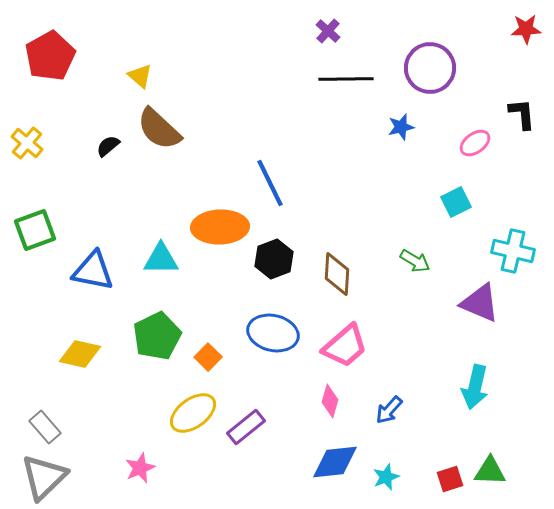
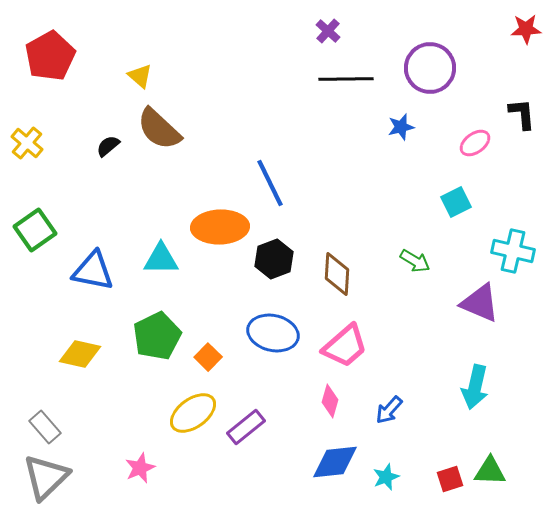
green square: rotated 15 degrees counterclockwise
gray triangle: moved 2 px right
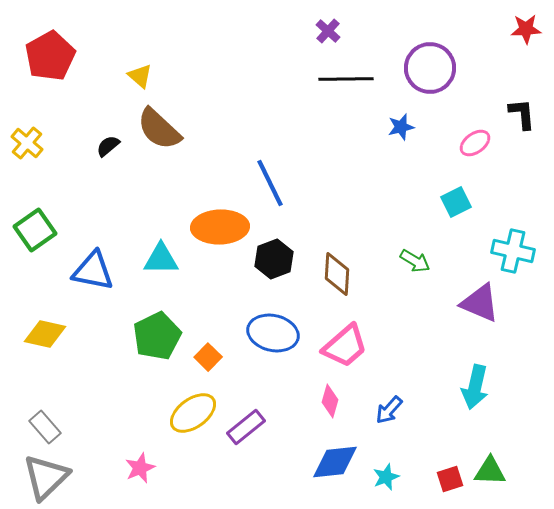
yellow diamond: moved 35 px left, 20 px up
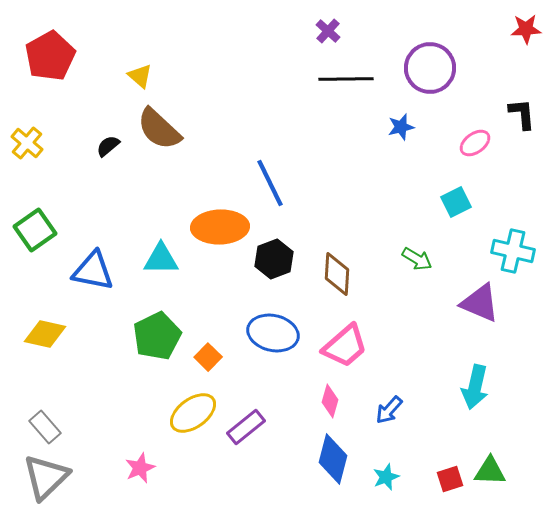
green arrow: moved 2 px right, 2 px up
blue diamond: moved 2 px left, 3 px up; rotated 69 degrees counterclockwise
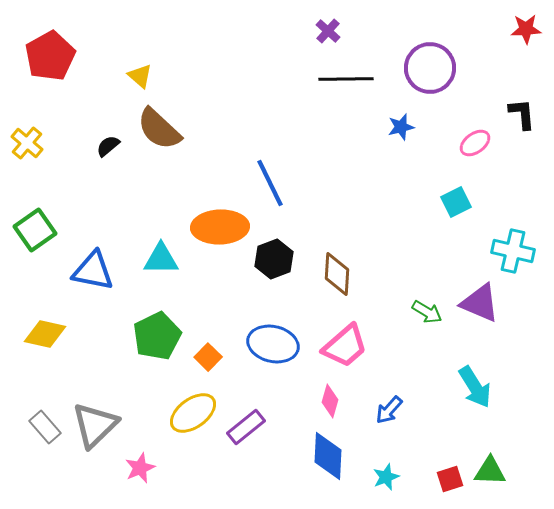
green arrow: moved 10 px right, 53 px down
blue ellipse: moved 11 px down
cyan arrow: rotated 45 degrees counterclockwise
blue diamond: moved 5 px left, 3 px up; rotated 12 degrees counterclockwise
gray triangle: moved 49 px right, 52 px up
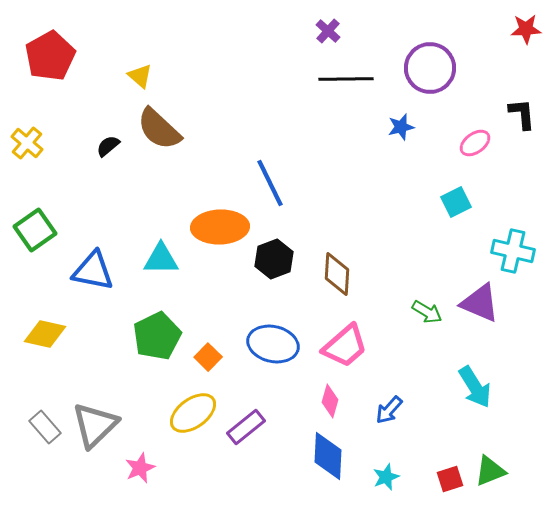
green triangle: rotated 24 degrees counterclockwise
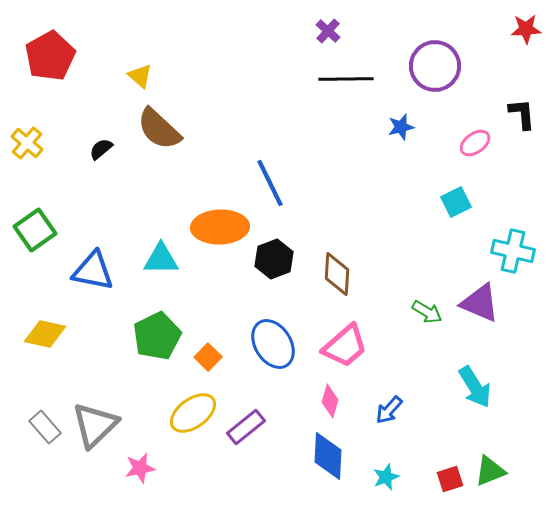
purple circle: moved 5 px right, 2 px up
black semicircle: moved 7 px left, 3 px down
blue ellipse: rotated 45 degrees clockwise
pink star: rotated 12 degrees clockwise
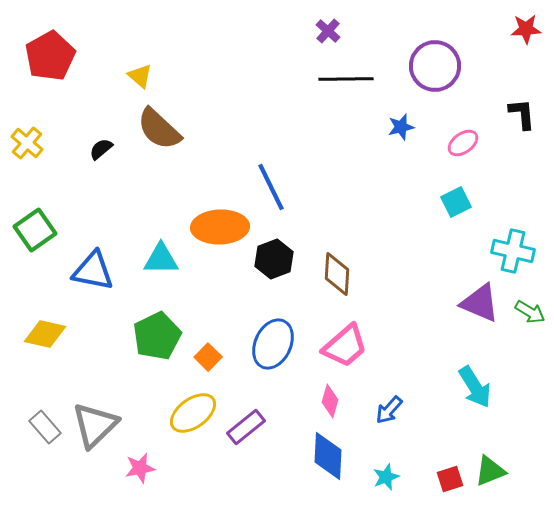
pink ellipse: moved 12 px left
blue line: moved 1 px right, 4 px down
green arrow: moved 103 px right
blue ellipse: rotated 57 degrees clockwise
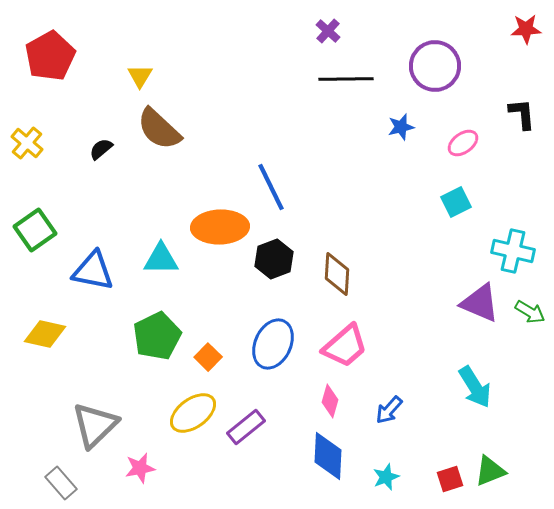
yellow triangle: rotated 20 degrees clockwise
gray rectangle: moved 16 px right, 56 px down
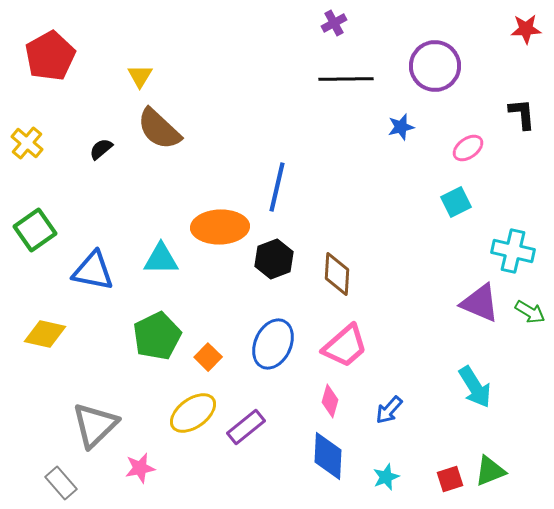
purple cross: moved 6 px right, 8 px up; rotated 20 degrees clockwise
pink ellipse: moved 5 px right, 5 px down
blue line: moved 6 px right; rotated 39 degrees clockwise
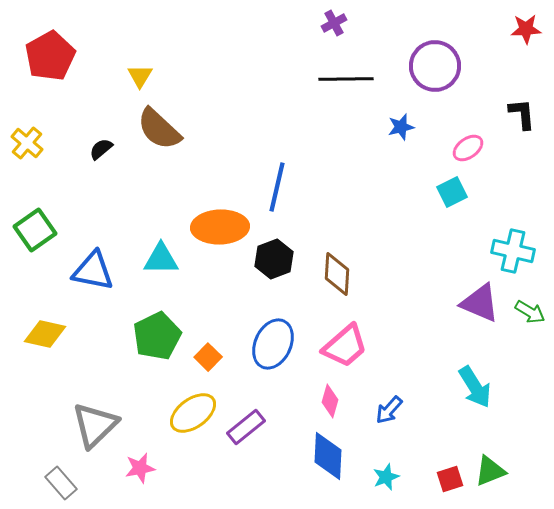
cyan square: moved 4 px left, 10 px up
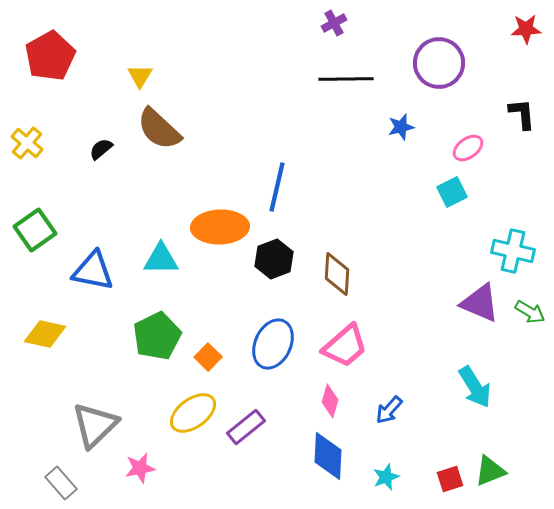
purple circle: moved 4 px right, 3 px up
